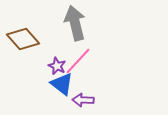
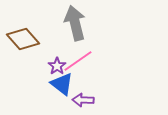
pink line: rotated 12 degrees clockwise
purple star: rotated 12 degrees clockwise
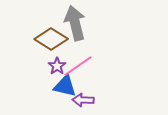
brown diamond: moved 28 px right; rotated 16 degrees counterclockwise
pink line: moved 5 px down
blue triangle: moved 3 px right, 2 px down; rotated 25 degrees counterclockwise
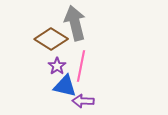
pink line: moved 3 px right; rotated 44 degrees counterclockwise
purple arrow: moved 1 px down
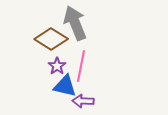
gray arrow: rotated 8 degrees counterclockwise
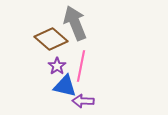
brown diamond: rotated 8 degrees clockwise
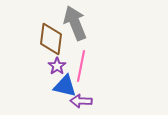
brown diamond: rotated 56 degrees clockwise
purple arrow: moved 2 px left
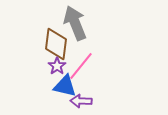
brown diamond: moved 5 px right, 5 px down
pink line: rotated 28 degrees clockwise
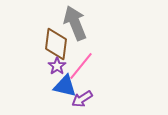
purple arrow: moved 1 px right, 2 px up; rotated 35 degrees counterclockwise
